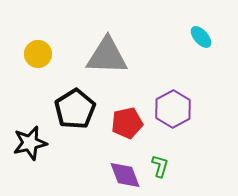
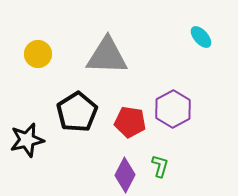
black pentagon: moved 2 px right, 3 px down
red pentagon: moved 3 px right, 1 px up; rotated 20 degrees clockwise
black star: moved 3 px left, 3 px up
purple diamond: rotated 48 degrees clockwise
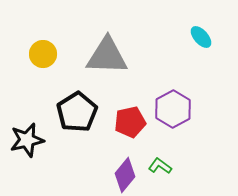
yellow circle: moved 5 px right
red pentagon: rotated 20 degrees counterclockwise
green L-shape: rotated 70 degrees counterclockwise
purple diamond: rotated 12 degrees clockwise
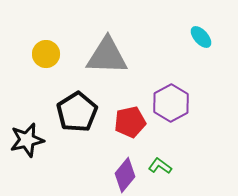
yellow circle: moved 3 px right
purple hexagon: moved 2 px left, 6 px up
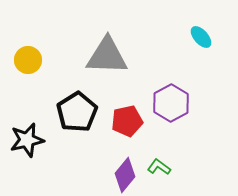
yellow circle: moved 18 px left, 6 px down
red pentagon: moved 3 px left, 1 px up
green L-shape: moved 1 px left, 1 px down
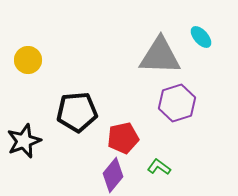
gray triangle: moved 53 px right
purple hexagon: moved 6 px right; rotated 12 degrees clockwise
black pentagon: rotated 27 degrees clockwise
red pentagon: moved 4 px left, 17 px down
black star: moved 3 px left, 1 px down; rotated 8 degrees counterclockwise
purple diamond: moved 12 px left
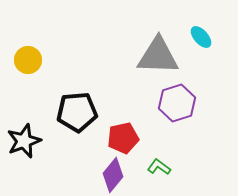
gray triangle: moved 2 px left
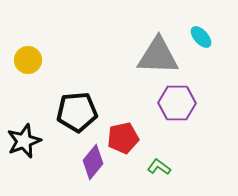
purple hexagon: rotated 18 degrees clockwise
purple diamond: moved 20 px left, 13 px up
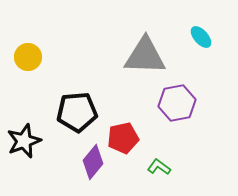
gray triangle: moved 13 px left
yellow circle: moved 3 px up
purple hexagon: rotated 12 degrees counterclockwise
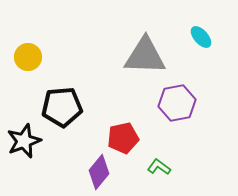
black pentagon: moved 15 px left, 5 px up
purple diamond: moved 6 px right, 10 px down
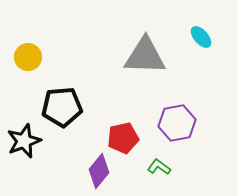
purple hexagon: moved 20 px down
purple diamond: moved 1 px up
